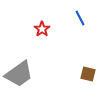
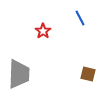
red star: moved 1 px right, 2 px down
gray trapezoid: rotated 52 degrees counterclockwise
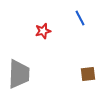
red star: rotated 21 degrees clockwise
brown square: rotated 21 degrees counterclockwise
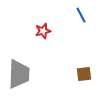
blue line: moved 1 px right, 3 px up
brown square: moved 4 px left
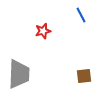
brown square: moved 2 px down
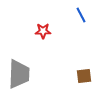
red star: rotated 14 degrees clockwise
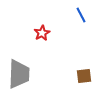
red star: moved 1 px left, 2 px down; rotated 28 degrees counterclockwise
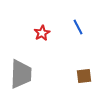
blue line: moved 3 px left, 12 px down
gray trapezoid: moved 2 px right
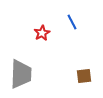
blue line: moved 6 px left, 5 px up
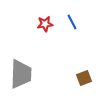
red star: moved 3 px right, 9 px up; rotated 21 degrees clockwise
brown square: moved 2 px down; rotated 14 degrees counterclockwise
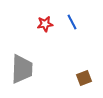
gray trapezoid: moved 1 px right, 5 px up
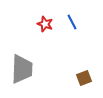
red star: rotated 28 degrees clockwise
